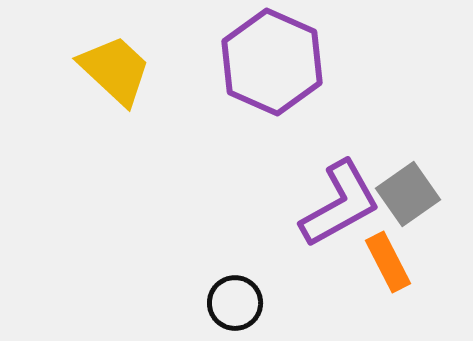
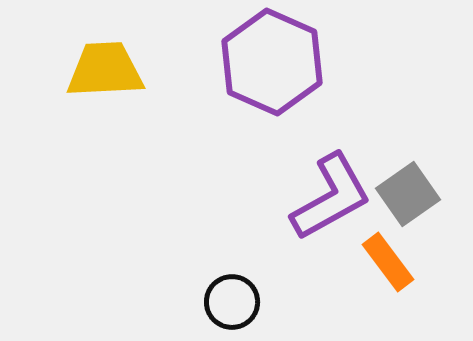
yellow trapezoid: moved 10 px left; rotated 46 degrees counterclockwise
purple L-shape: moved 9 px left, 7 px up
orange rectangle: rotated 10 degrees counterclockwise
black circle: moved 3 px left, 1 px up
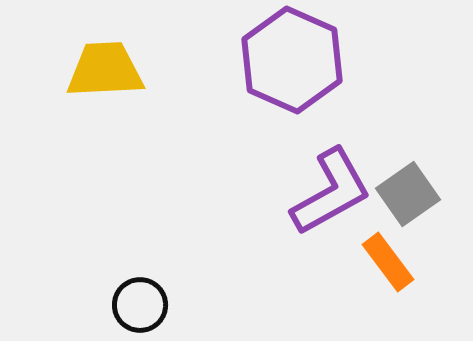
purple hexagon: moved 20 px right, 2 px up
purple L-shape: moved 5 px up
black circle: moved 92 px left, 3 px down
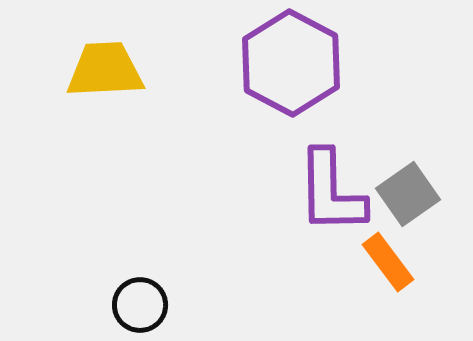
purple hexagon: moved 1 px left, 3 px down; rotated 4 degrees clockwise
purple L-shape: rotated 118 degrees clockwise
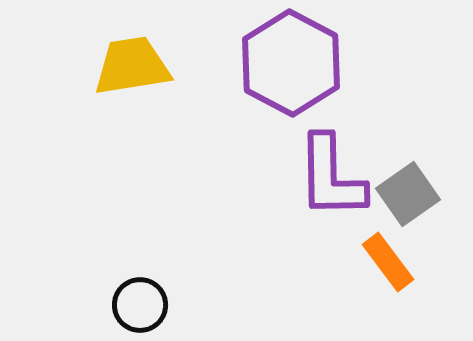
yellow trapezoid: moved 27 px right, 4 px up; rotated 6 degrees counterclockwise
purple L-shape: moved 15 px up
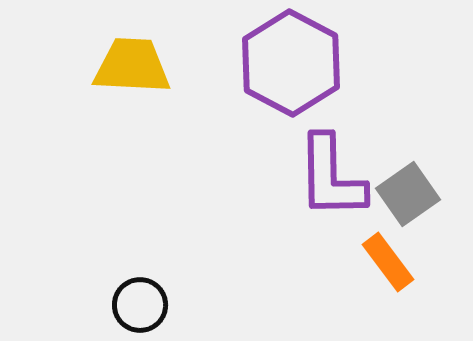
yellow trapezoid: rotated 12 degrees clockwise
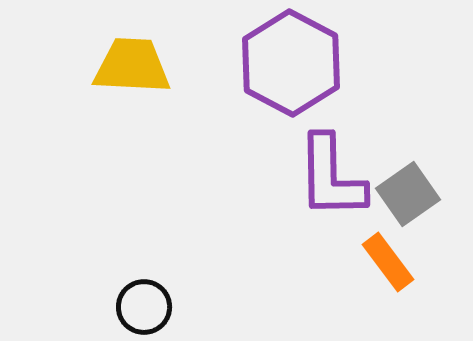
black circle: moved 4 px right, 2 px down
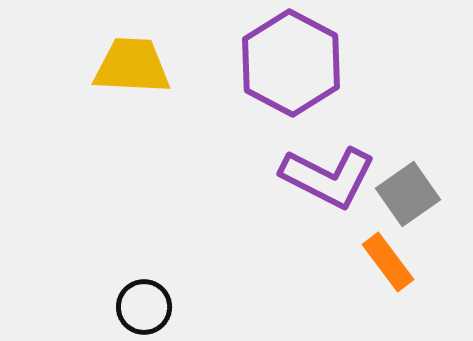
purple L-shape: moved 3 px left; rotated 62 degrees counterclockwise
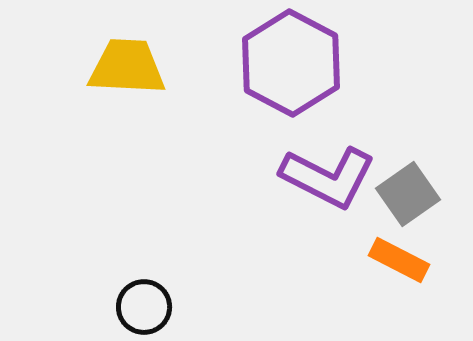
yellow trapezoid: moved 5 px left, 1 px down
orange rectangle: moved 11 px right, 2 px up; rotated 26 degrees counterclockwise
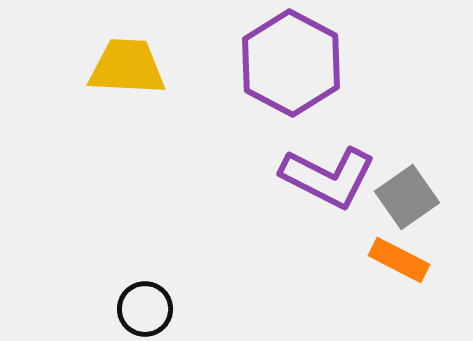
gray square: moved 1 px left, 3 px down
black circle: moved 1 px right, 2 px down
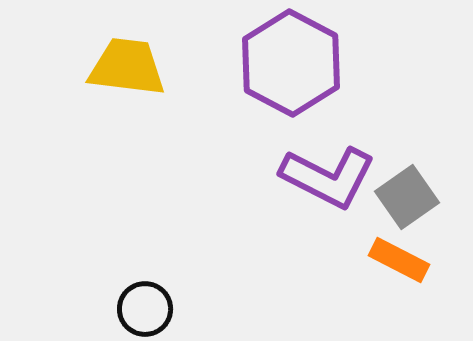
yellow trapezoid: rotated 4 degrees clockwise
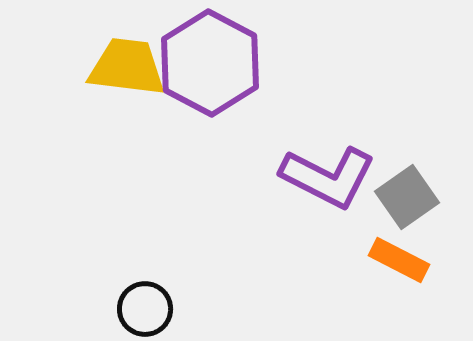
purple hexagon: moved 81 px left
